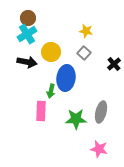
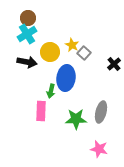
yellow star: moved 14 px left, 14 px down; rotated 16 degrees clockwise
yellow circle: moved 1 px left
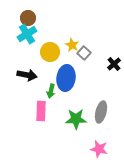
black arrow: moved 13 px down
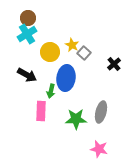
black arrow: rotated 18 degrees clockwise
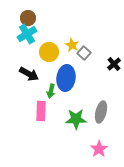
yellow circle: moved 1 px left
black arrow: moved 2 px right, 1 px up
pink star: rotated 24 degrees clockwise
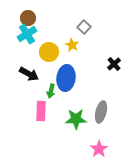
gray square: moved 26 px up
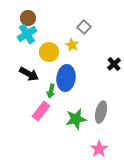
pink rectangle: rotated 36 degrees clockwise
green star: rotated 10 degrees counterclockwise
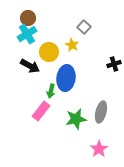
black cross: rotated 24 degrees clockwise
black arrow: moved 1 px right, 8 px up
